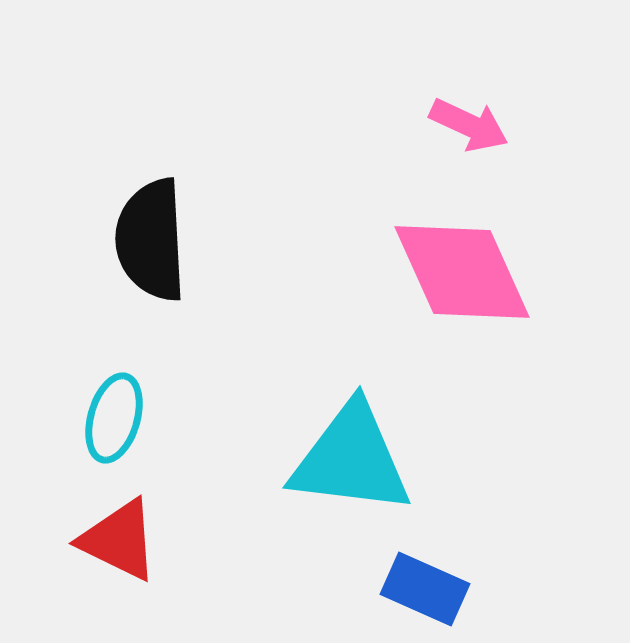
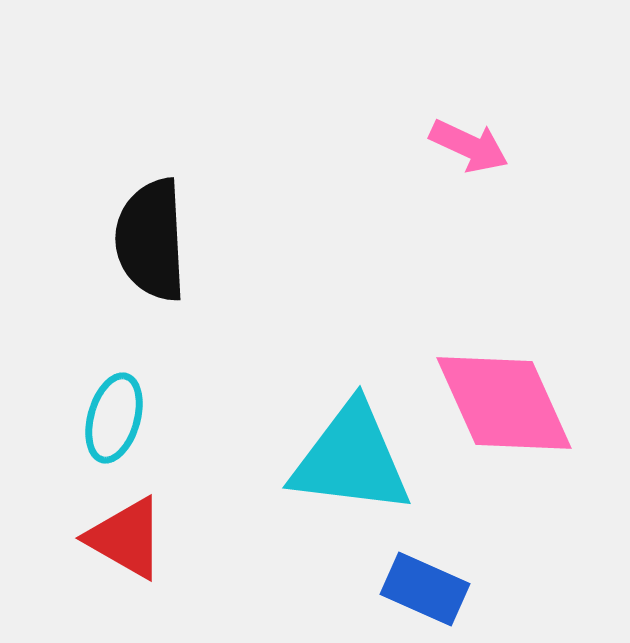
pink arrow: moved 21 px down
pink diamond: moved 42 px right, 131 px down
red triangle: moved 7 px right, 2 px up; rotated 4 degrees clockwise
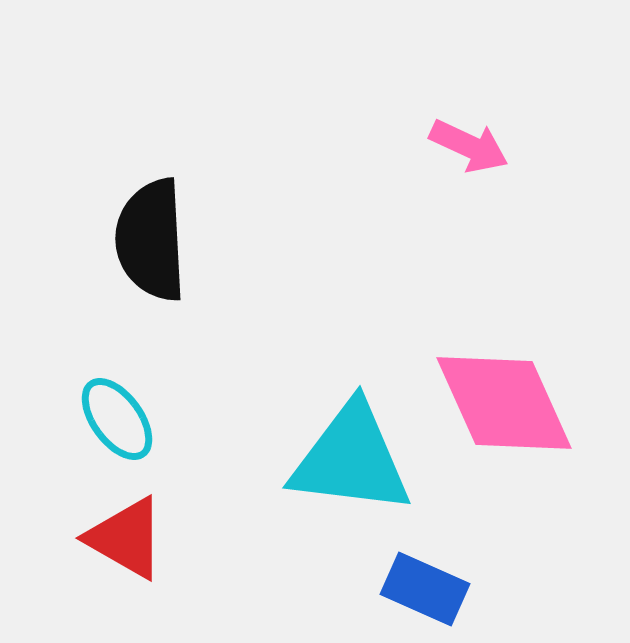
cyan ellipse: moved 3 px right, 1 px down; rotated 52 degrees counterclockwise
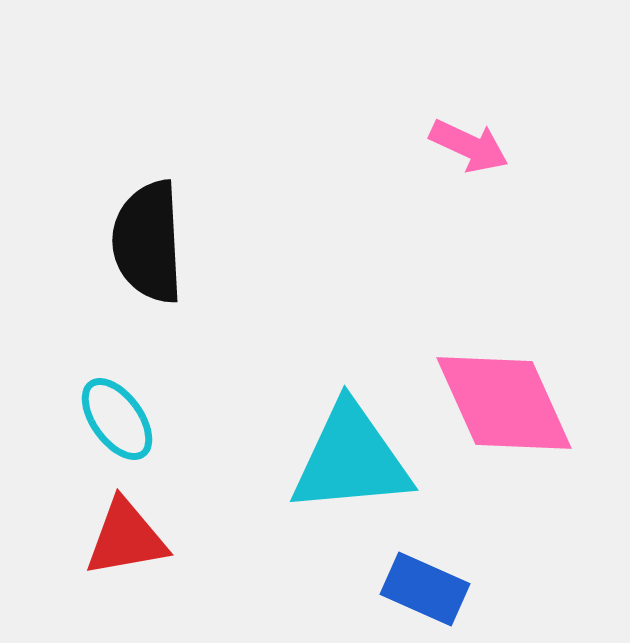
black semicircle: moved 3 px left, 2 px down
cyan triangle: rotated 12 degrees counterclockwise
red triangle: rotated 40 degrees counterclockwise
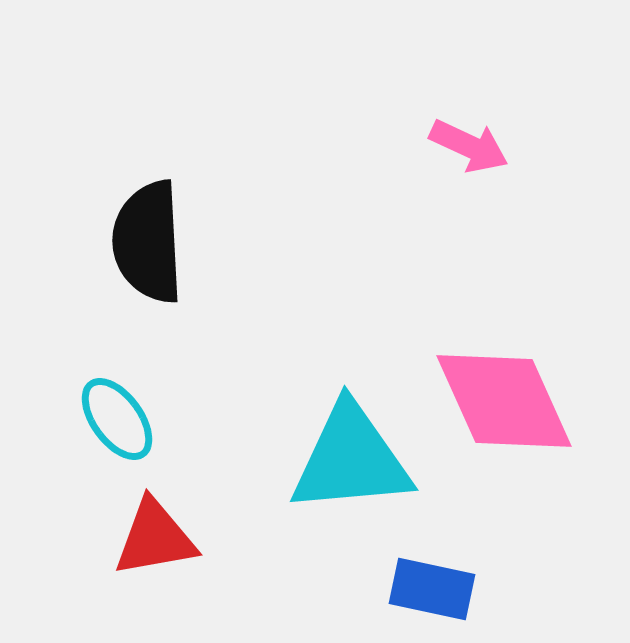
pink diamond: moved 2 px up
red triangle: moved 29 px right
blue rectangle: moved 7 px right; rotated 12 degrees counterclockwise
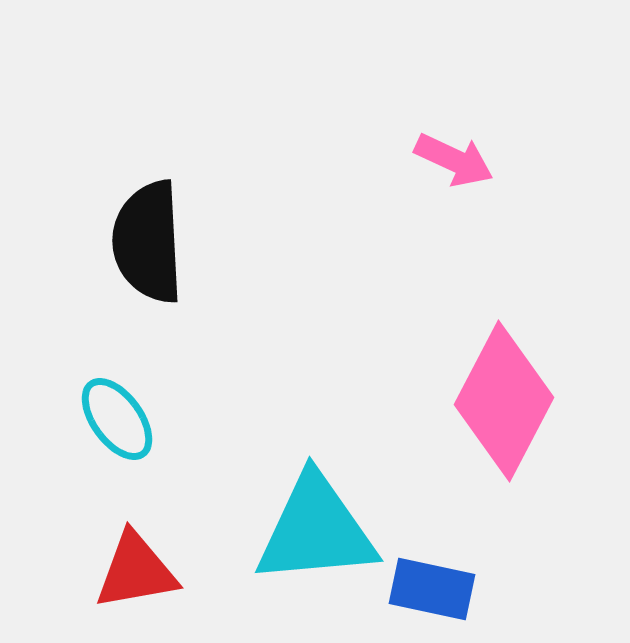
pink arrow: moved 15 px left, 14 px down
pink diamond: rotated 52 degrees clockwise
cyan triangle: moved 35 px left, 71 px down
red triangle: moved 19 px left, 33 px down
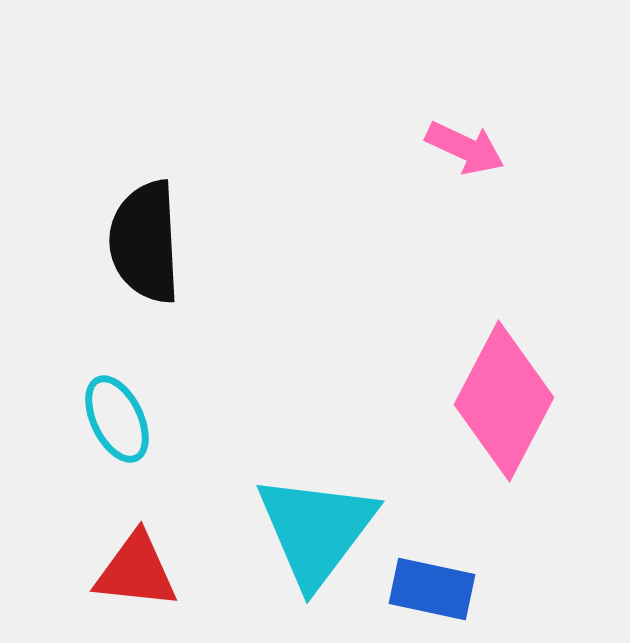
pink arrow: moved 11 px right, 12 px up
black semicircle: moved 3 px left
cyan ellipse: rotated 10 degrees clockwise
cyan triangle: rotated 48 degrees counterclockwise
red triangle: rotated 16 degrees clockwise
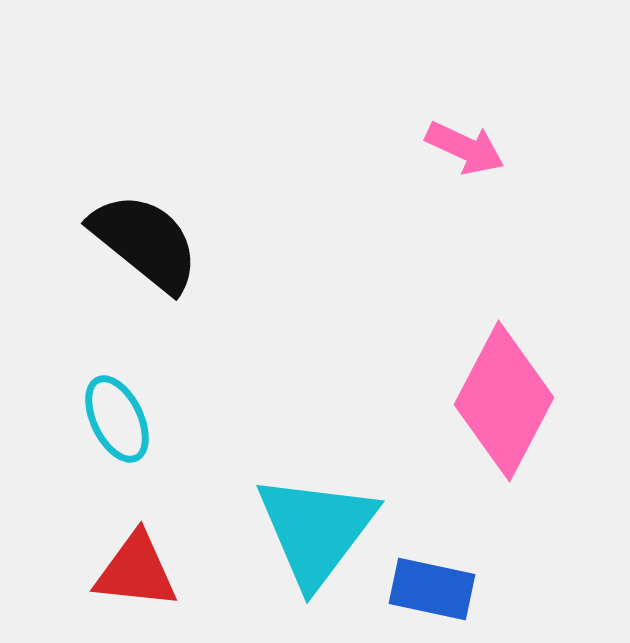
black semicircle: rotated 132 degrees clockwise
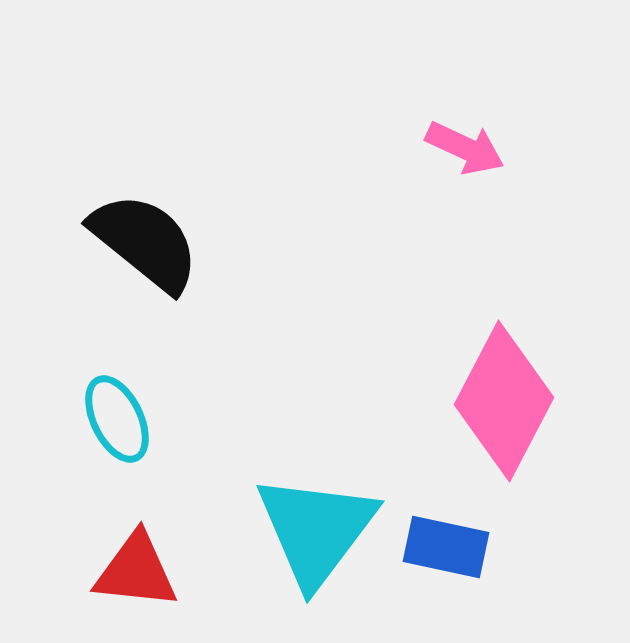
blue rectangle: moved 14 px right, 42 px up
